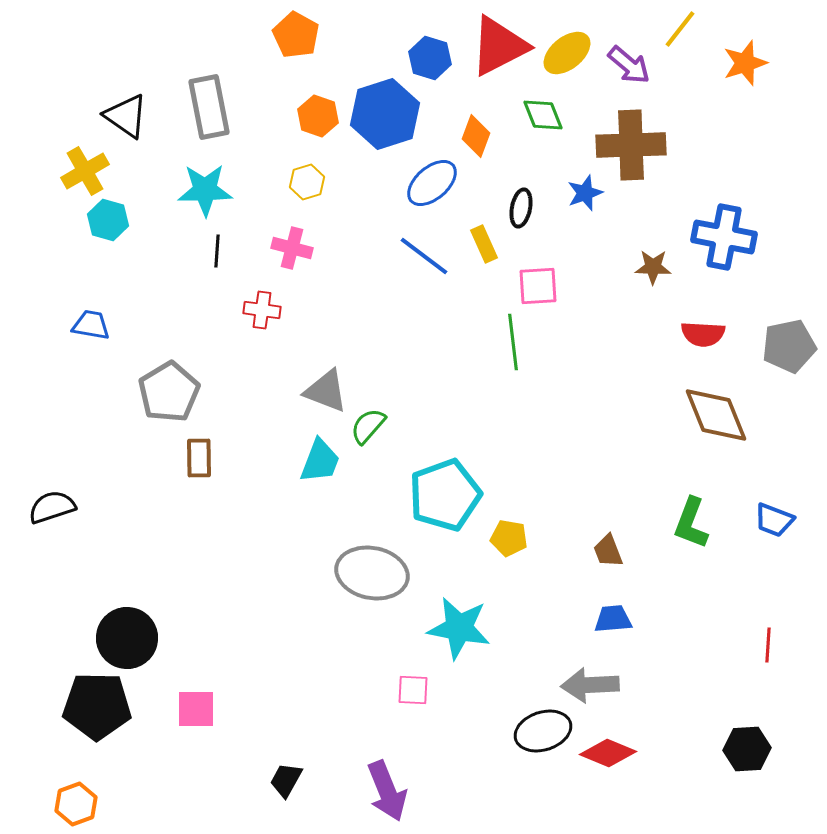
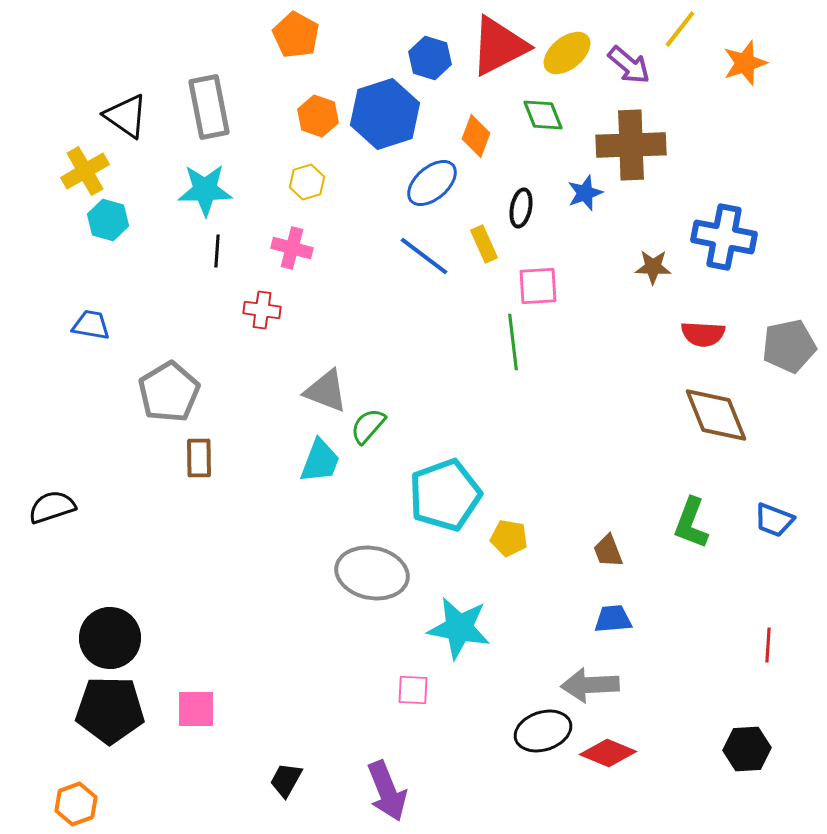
black circle at (127, 638): moved 17 px left
black pentagon at (97, 706): moved 13 px right, 4 px down
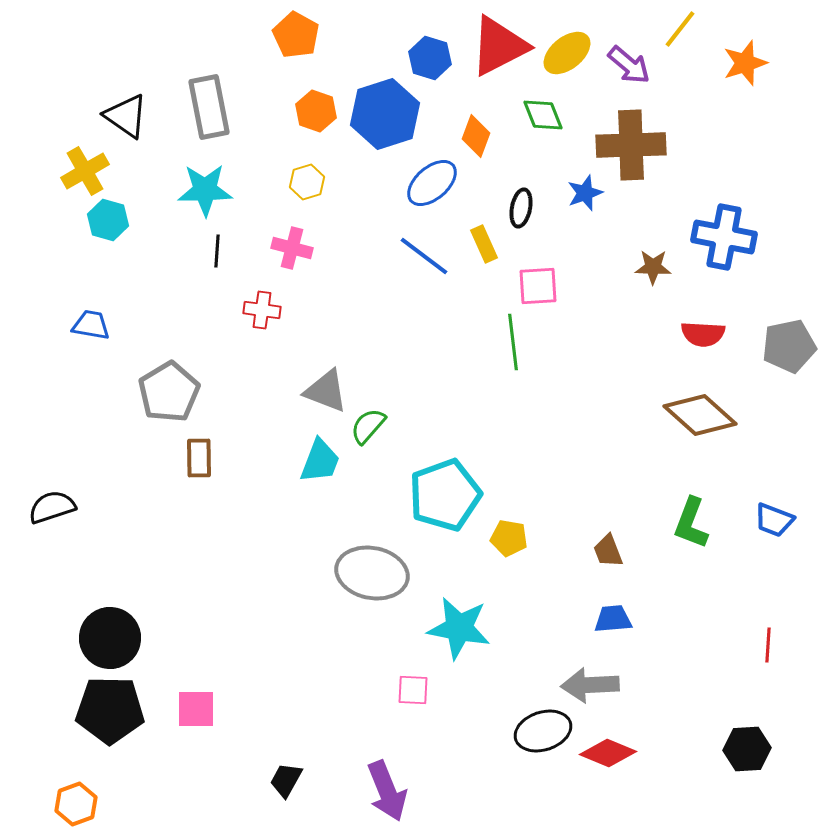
orange hexagon at (318, 116): moved 2 px left, 5 px up
brown diamond at (716, 415): moved 16 px left; rotated 26 degrees counterclockwise
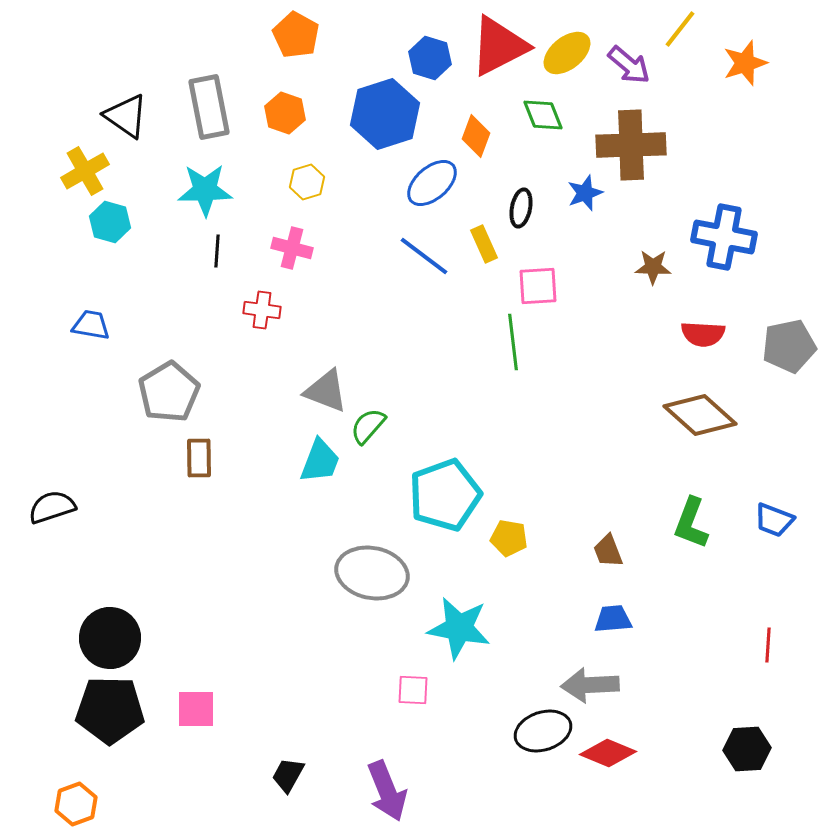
orange hexagon at (316, 111): moved 31 px left, 2 px down
cyan hexagon at (108, 220): moved 2 px right, 2 px down
black trapezoid at (286, 780): moved 2 px right, 5 px up
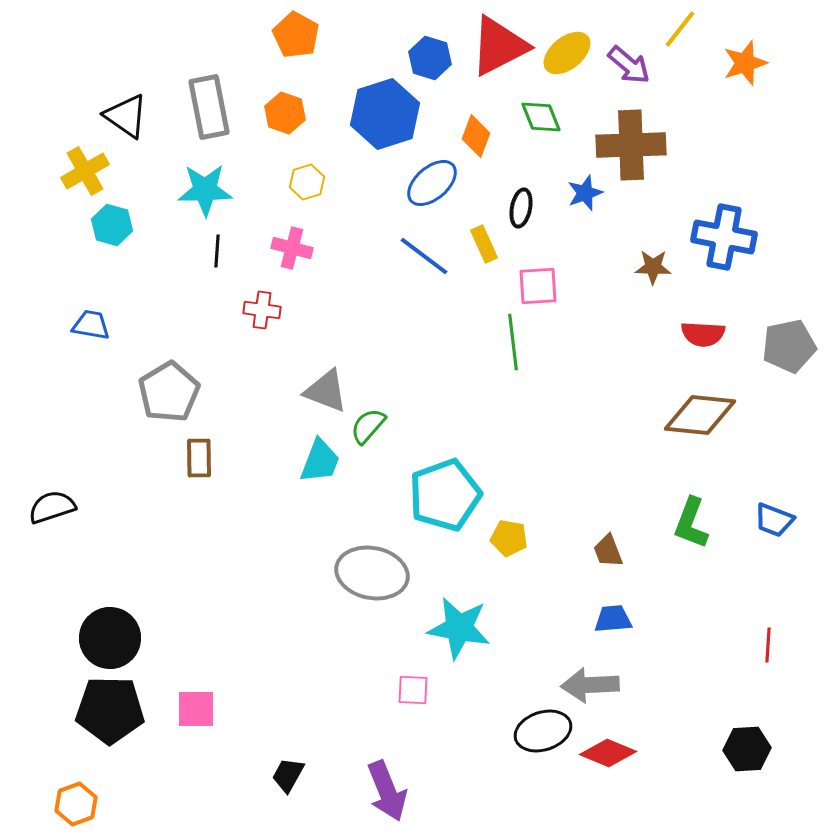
green diamond at (543, 115): moved 2 px left, 2 px down
cyan hexagon at (110, 222): moved 2 px right, 3 px down
brown diamond at (700, 415): rotated 36 degrees counterclockwise
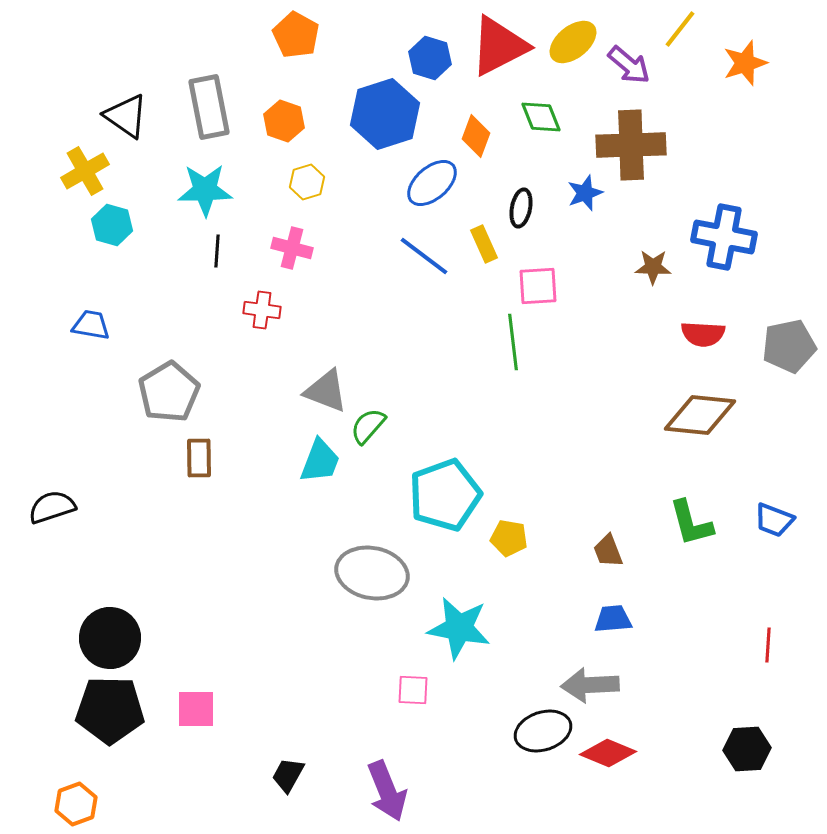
yellow ellipse at (567, 53): moved 6 px right, 11 px up
orange hexagon at (285, 113): moved 1 px left, 8 px down
green L-shape at (691, 523): rotated 36 degrees counterclockwise
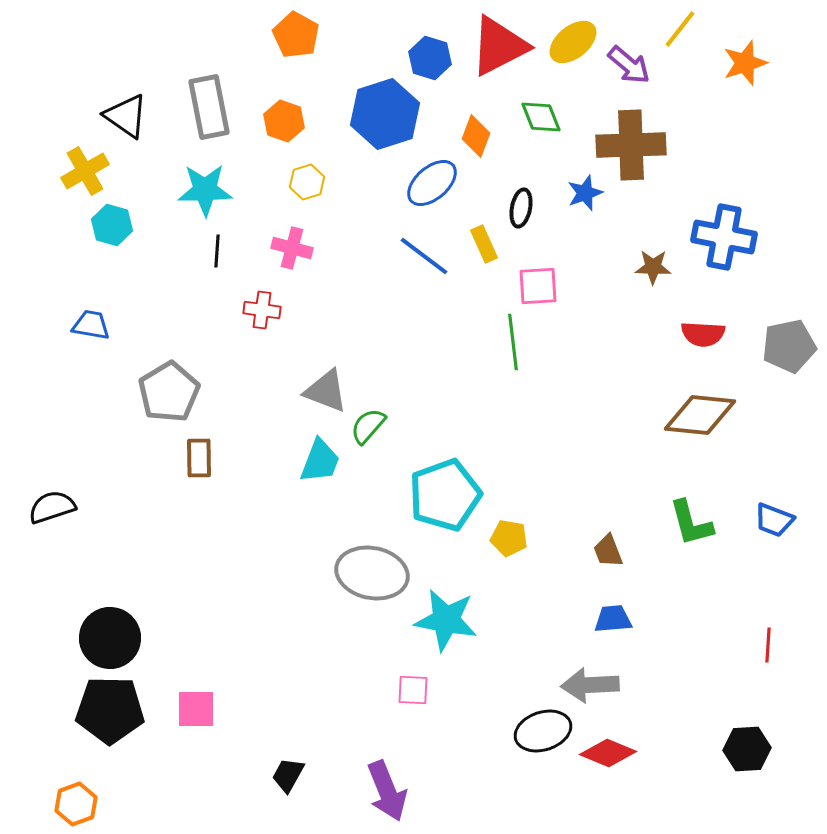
cyan star at (459, 628): moved 13 px left, 8 px up
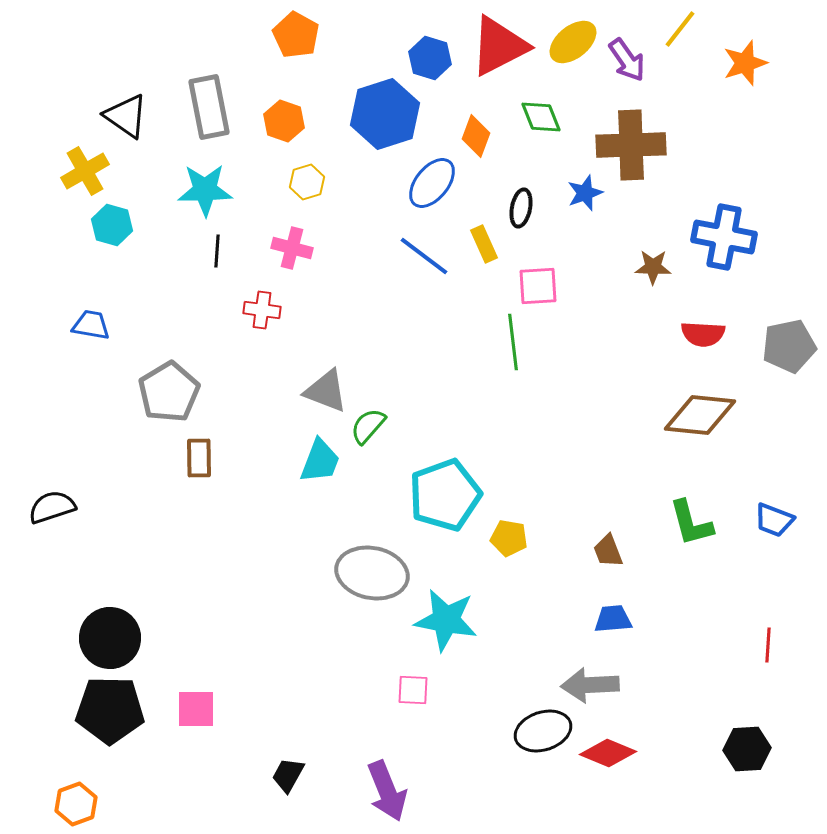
purple arrow at (629, 65): moved 2 px left, 5 px up; rotated 15 degrees clockwise
blue ellipse at (432, 183): rotated 10 degrees counterclockwise
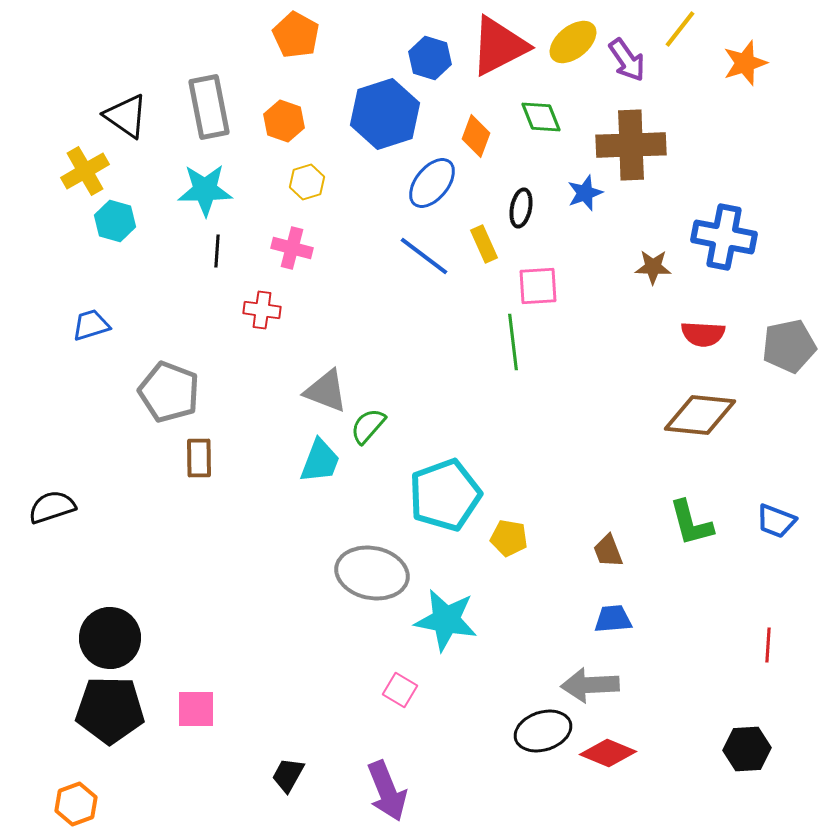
cyan hexagon at (112, 225): moved 3 px right, 4 px up
blue trapezoid at (91, 325): rotated 27 degrees counterclockwise
gray pentagon at (169, 392): rotated 20 degrees counterclockwise
blue trapezoid at (774, 520): moved 2 px right, 1 px down
pink square at (413, 690): moved 13 px left; rotated 28 degrees clockwise
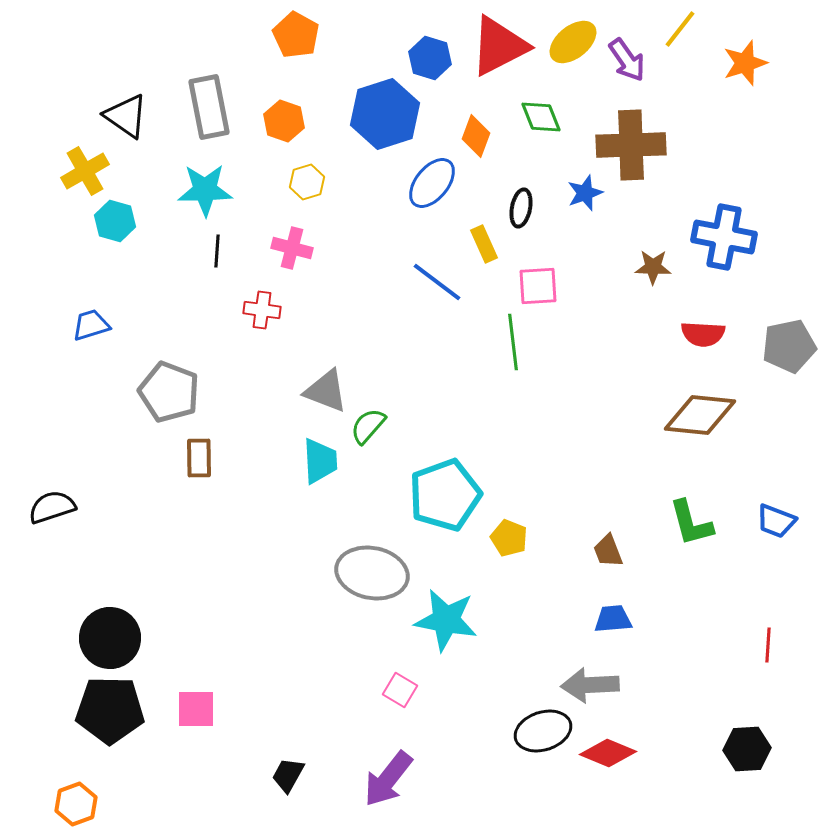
blue line at (424, 256): moved 13 px right, 26 px down
cyan trapezoid at (320, 461): rotated 24 degrees counterclockwise
yellow pentagon at (509, 538): rotated 12 degrees clockwise
purple arrow at (387, 791): moved 1 px right, 12 px up; rotated 60 degrees clockwise
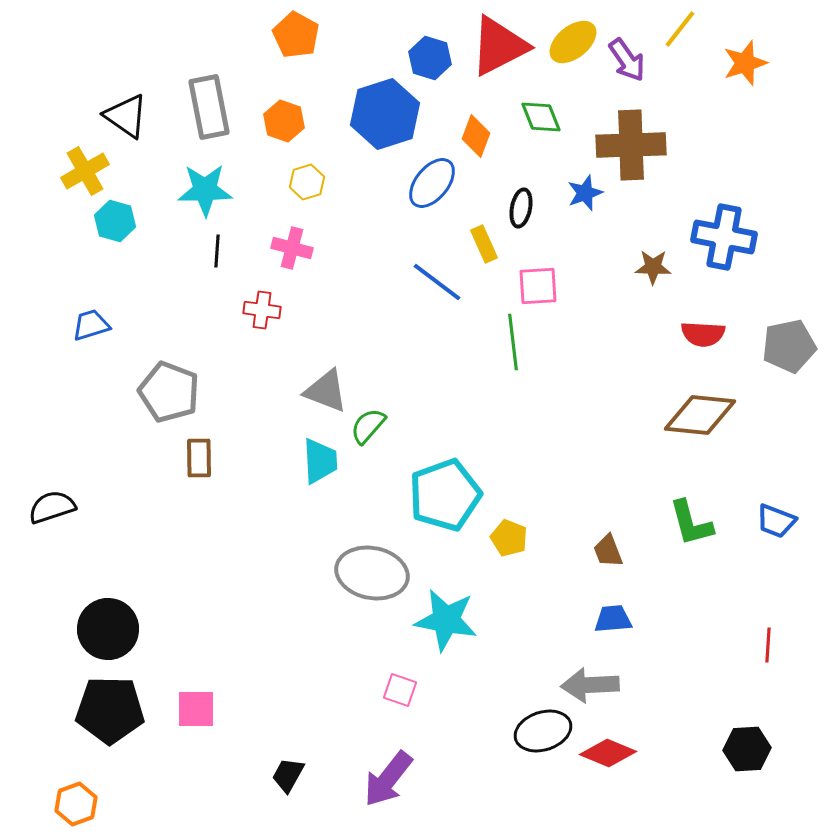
black circle at (110, 638): moved 2 px left, 9 px up
pink square at (400, 690): rotated 12 degrees counterclockwise
